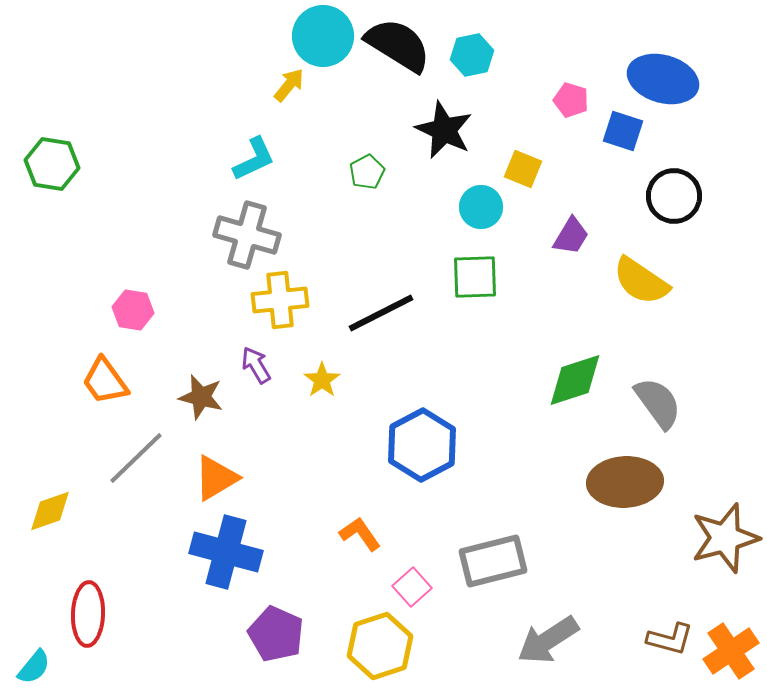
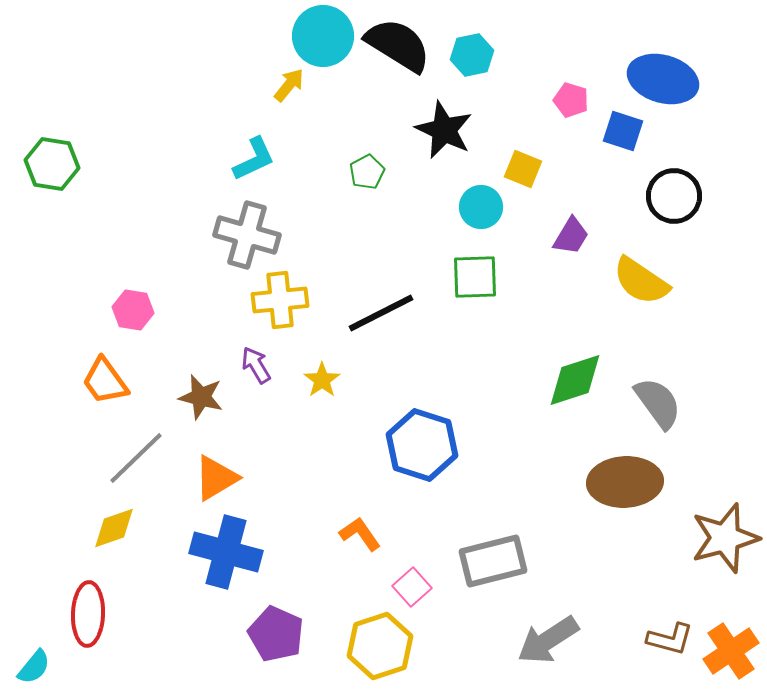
blue hexagon at (422, 445): rotated 14 degrees counterclockwise
yellow diamond at (50, 511): moved 64 px right, 17 px down
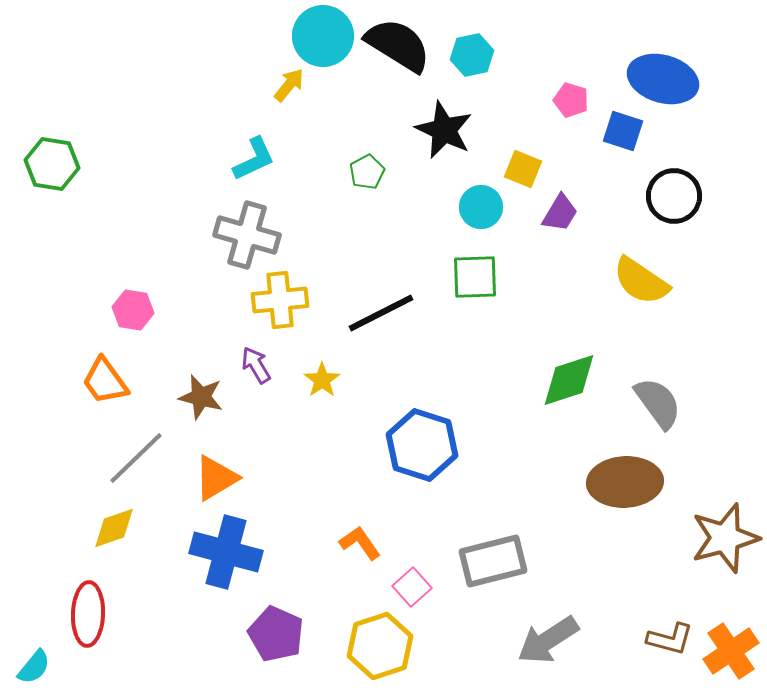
purple trapezoid at (571, 236): moved 11 px left, 23 px up
green diamond at (575, 380): moved 6 px left
orange L-shape at (360, 534): moved 9 px down
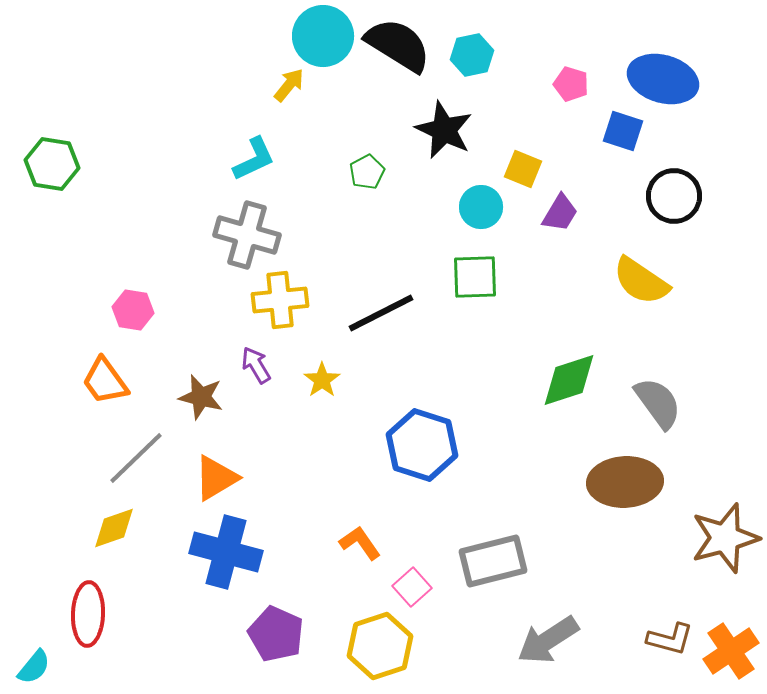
pink pentagon at (571, 100): moved 16 px up
